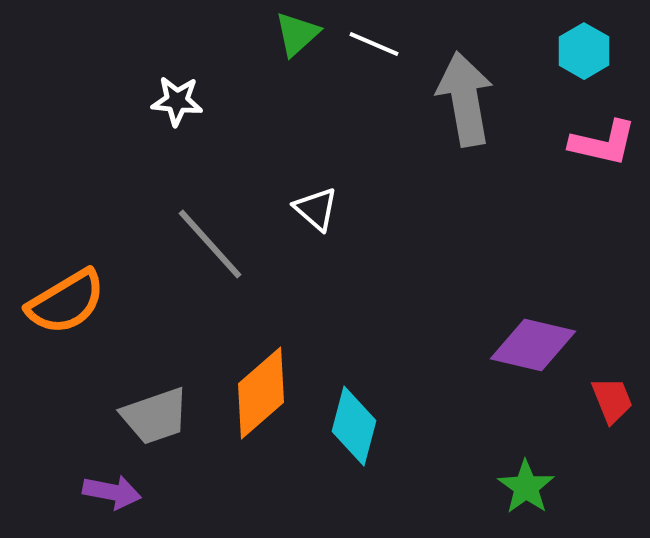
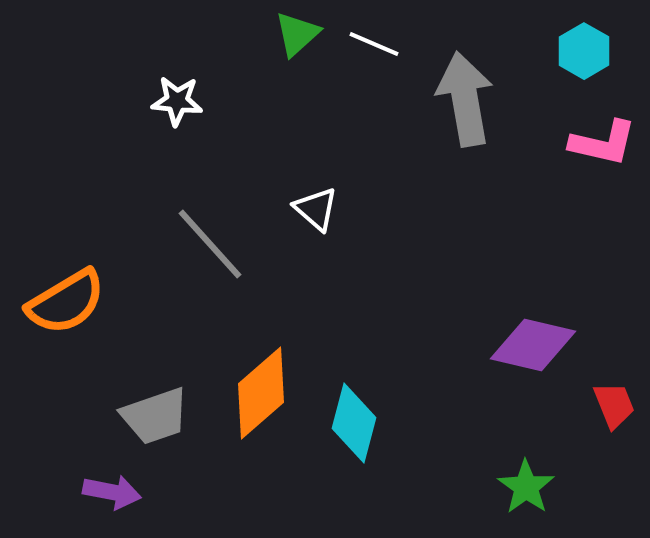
red trapezoid: moved 2 px right, 5 px down
cyan diamond: moved 3 px up
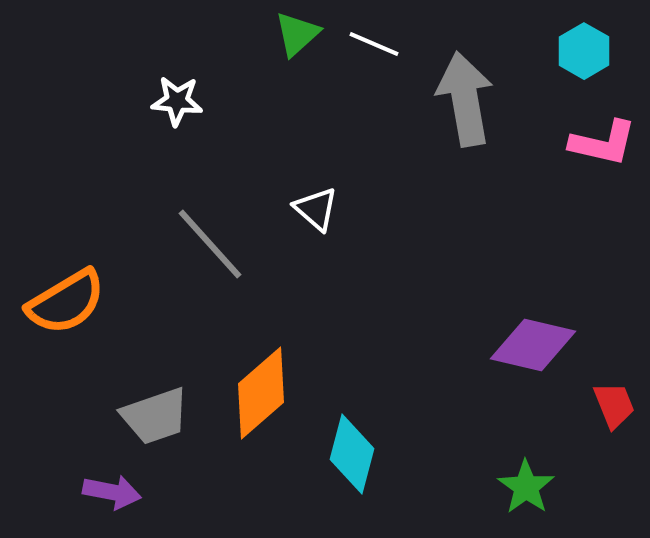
cyan diamond: moved 2 px left, 31 px down
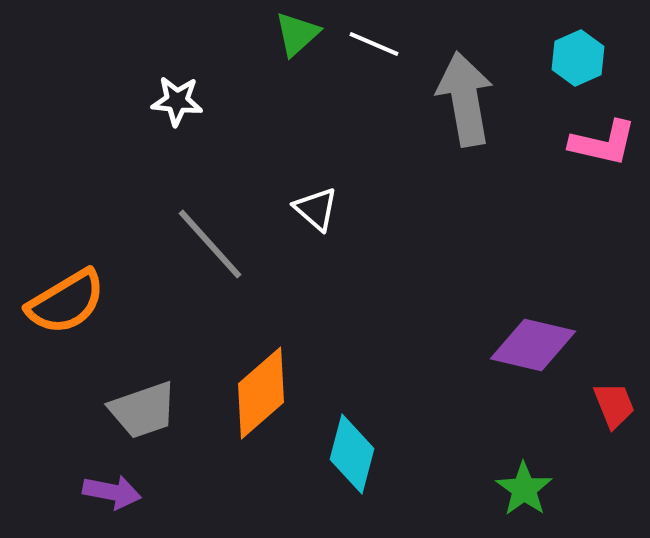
cyan hexagon: moved 6 px left, 7 px down; rotated 6 degrees clockwise
gray trapezoid: moved 12 px left, 6 px up
green star: moved 2 px left, 2 px down
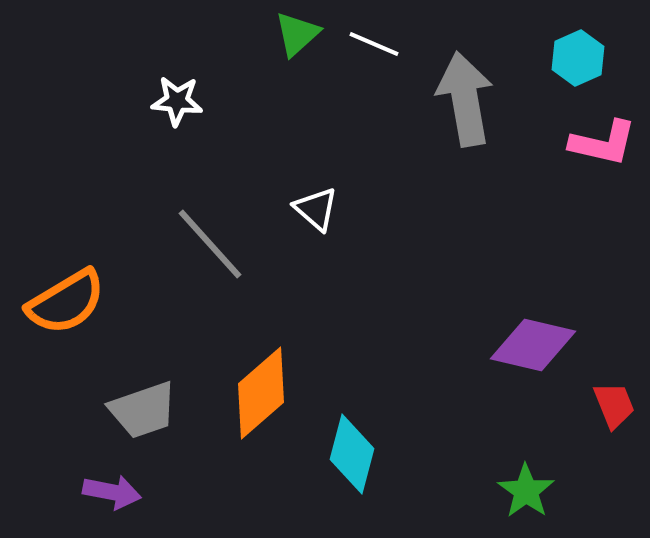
green star: moved 2 px right, 2 px down
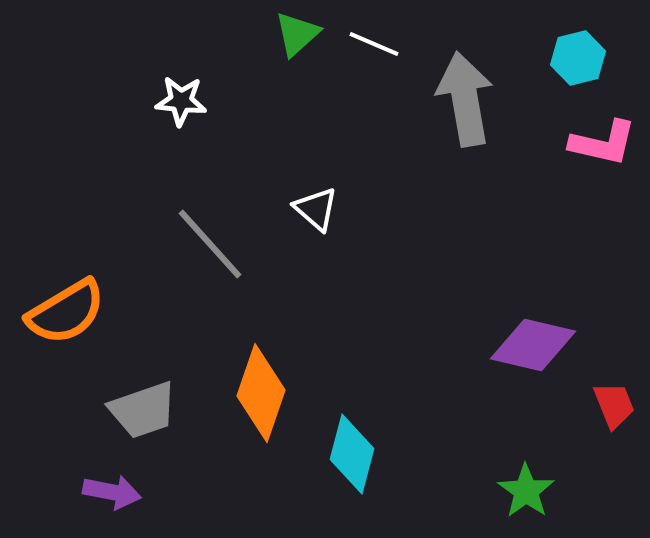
cyan hexagon: rotated 10 degrees clockwise
white star: moved 4 px right
orange semicircle: moved 10 px down
orange diamond: rotated 30 degrees counterclockwise
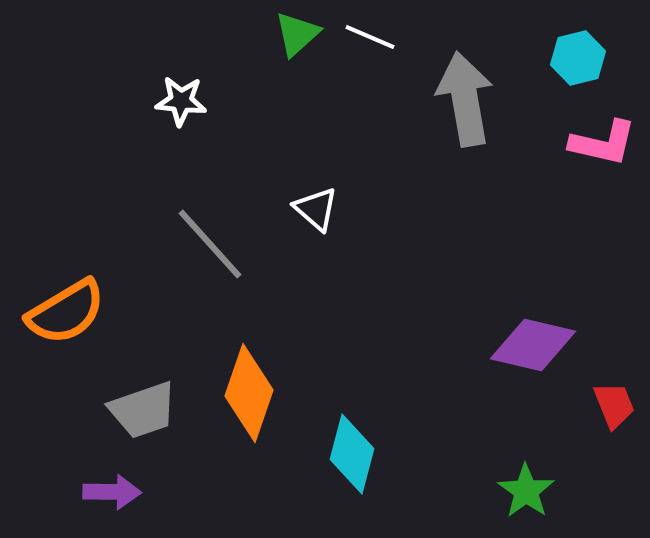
white line: moved 4 px left, 7 px up
orange diamond: moved 12 px left
purple arrow: rotated 10 degrees counterclockwise
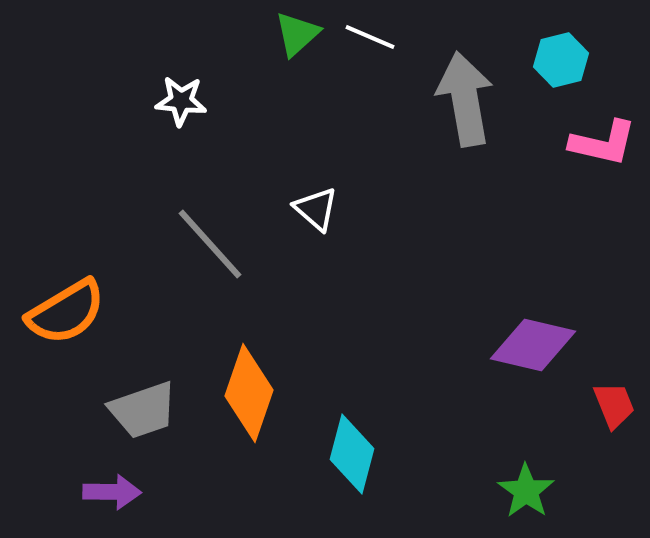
cyan hexagon: moved 17 px left, 2 px down
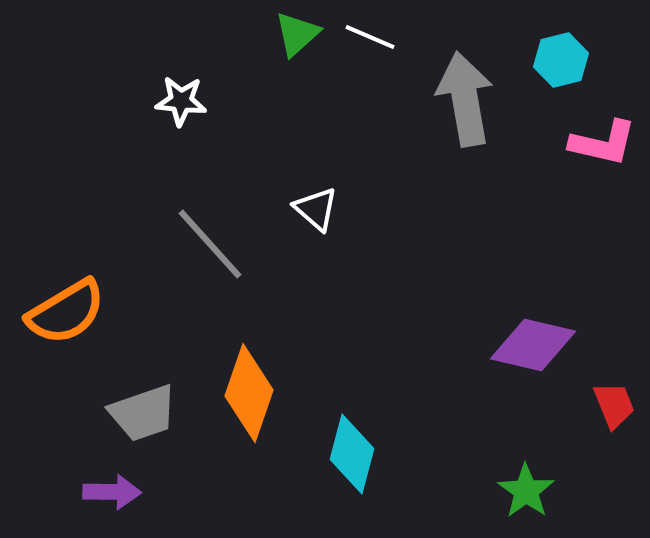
gray trapezoid: moved 3 px down
